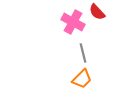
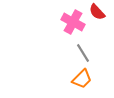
gray line: rotated 18 degrees counterclockwise
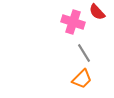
pink cross: rotated 10 degrees counterclockwise
gray line: moved 1 px right
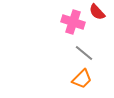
gray line: rotated 18 degrees counterclockwise
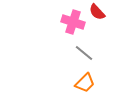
orange trapezoid: moved 3 px right, 4 px down
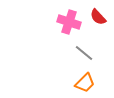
red semicircle: moved 1 px right, 5 px down
pink cross: moved 4 px left
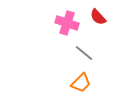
pink cross: moved 2 px left, 1 px down
orange trapezoid: moved 4 px left
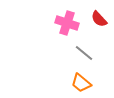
red semicircle: moved 1 px right, 2 px down
orange trapezoid: rotated 85 degrees clockwise
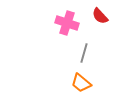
red semicircle: moved 1 px right, 3 px up
gray line: rotated 66 degrees clockwise
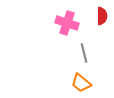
red semicircle: moved 2 px right; rotated 138 degrees counterclockwise
gray line: rotated 30 degrees counterclockwise
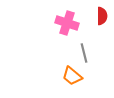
orange trapezoid: moved 9 px left, 7 px up
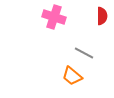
pink cross: moved 13 px left, 6 px up
gray line: rotated 48 degrees counterclockwise
